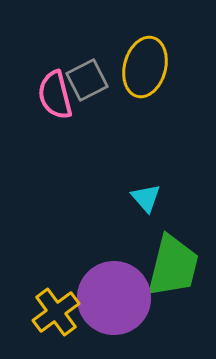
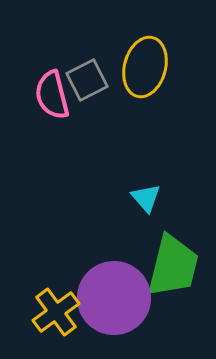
pink semicircle: moved 3 px left
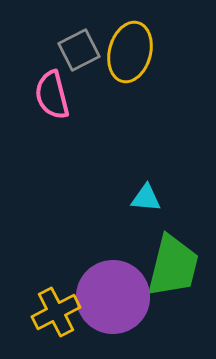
yellow ellipse: moved 15 px left, 15 px up
gray square: moved 8 px left, 30 px up
cyan triangle: rotated 44 degrees counterclockwise
purple circle: moved 1 px left, 1 px up
yellow cross: rotated 9 degrees clockwise
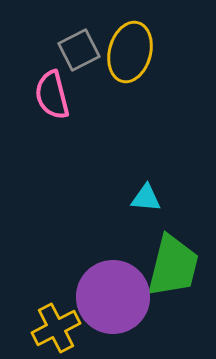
yellow cross: moved 16 px down
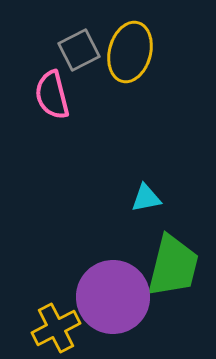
cyan triangle: rotated 16 degrees counterclockwise
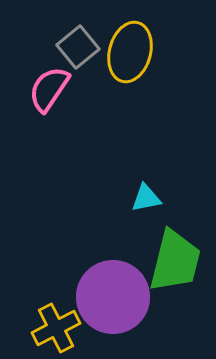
gray square: moved 1 px left, 3 px up; rotated 12 degrees counterclockwise
pink semicircle: moved 3 px left, 6 px up; rotated 48 degrees clockwise
green trapezoid: moved 2 px right, 5 px up
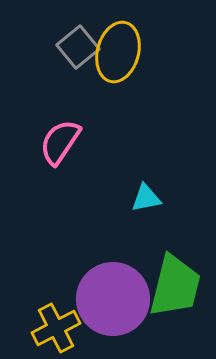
yellow ellipse: moved 12 px left
pink semicircle: moved 11 px right, 53 px down
green trapezoid: moved 25 px down
purple circle: moved 2 px down
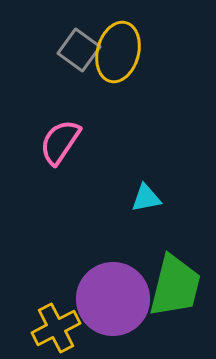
gray square: moved 1 px right, 3 px down; rotated 15 degrees counterclockwise
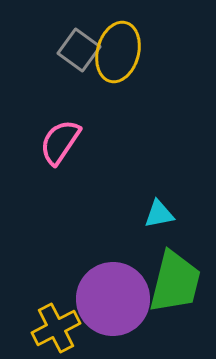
cyan triangle: moved 13 px right, 16 px down
green trapezoid: moved 4 px up
